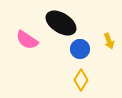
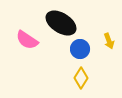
yellow diamond: moved 2 px up
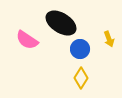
yellow arrow: moved 2 px up
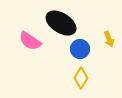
pink semicircle: moved 3 px right, 1 px down
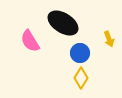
black ellipse: moved 2 px right
pink semicircle: rotated 25 degrees clockwise
blue circle: moved 4 px down
